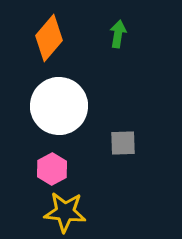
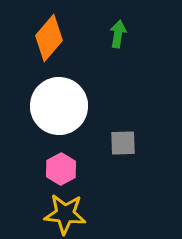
pink hexagon: moved 9 px right
yellow star: moved 2 px down
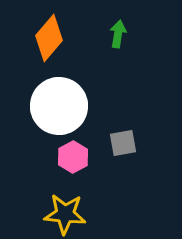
gray square: rotated 8 degrees counterclockwise
pink hexagon: moved 12 px right, 12 px up
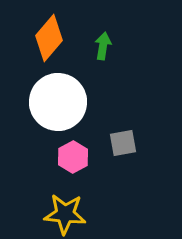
green arrow: moved 15 px left, 12 px down
white circle: moved 1 px left, 4 px up
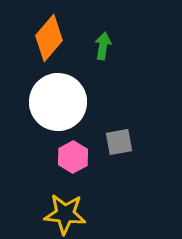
gray square: moved 4 px left, 1 px up
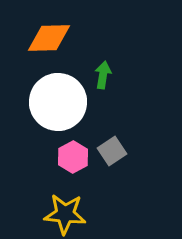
orange diamond: rotated 48 degrees clockwise
green arrow: moved 29 px down
gray square: moved 7 px left, 9 px down; rotated 24 degrees counterclockwise
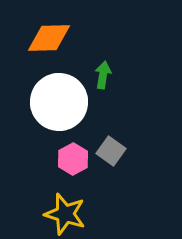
white circle: moved 1 px right
gray square: moved 1 px left; rotated 20 degrees counterclockwise
pink hexagon: moved 2 px down
yellow star: rotated 12 degrees clockwise
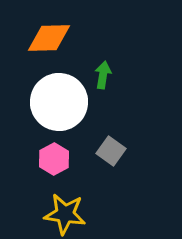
pink hexagon: moved 19 px left
yellow star: rotated 9 degrees counterclockwise
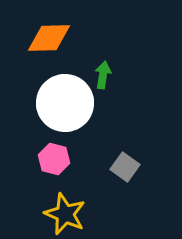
white circle: moved 6 px right, 1 px down
gray square: moved 14 px right, 16 px down
pink hexagon: rotated 16 degrees counterclockwise
yellow star: rotated 15 degrees clockwise
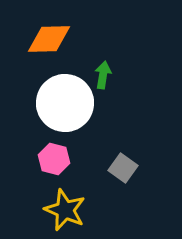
orange diamond: moved 1 px down
gray square: moved 2 px left, 1 px down
yellow star: moved 4 px up
